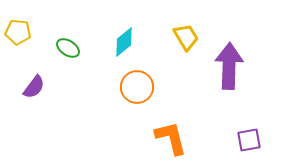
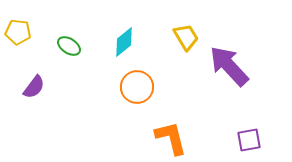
green ellipse: moved 1 px right, 2 px up
purple arrow: rotated 45 degrees counterclockwise
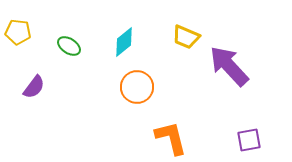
yellow trapezoid: rotated 144 degrees clockwise
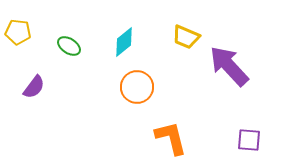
purple square: rotated 15 degrees clockwise
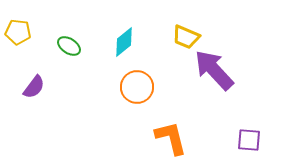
purple arrow: moved 15 px left, 4 px down
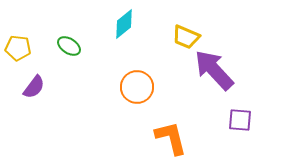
yellow pentagon: moved 16 px down
cyan diamond: moved 18 px up
purple square: moved 9 px left, 20 px up
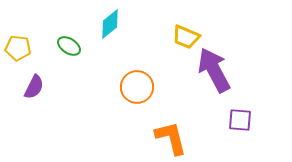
cyan diamond: moved 14 px left
purple arrow: rotated 15 degrees clockwise
purple semicircle: rotated 10 degrees counterclockwise
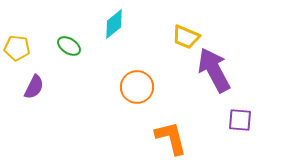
cyan diamond: moved 4 px right
yellow pentagon: moved 1 px left
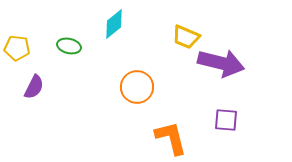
green ellipse: rotated 20 degrees counterclockwise
purple arrow: moved 7 px right, 7 px up; rotated 132 degrees clockwise
purple square: moved 14 px left
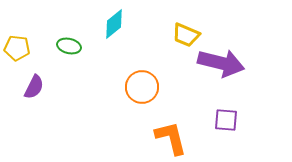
yellow trapezoid: moved 2 px up
orange circle: moved 5 px right
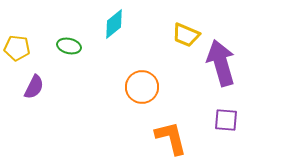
purple arrow: rotated 120 degrees counterclockwise
